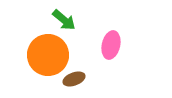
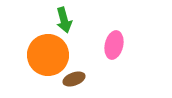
green arrow: rotated 35 degrees clockwise
pink ellipse: moved 3 px right
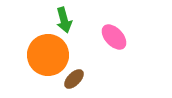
pink ellipse: moved 8 px up; rotated 56 degrees counterclockwise
brown ellipse: rotated 25 degrees counterclockwise
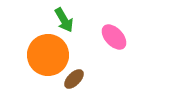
green arrow: rotated 15 degrees counterclockwise
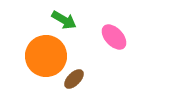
green arrow: rotated 30 degrees counterclockwise
orange circle: moved 2 px left, 1 px down
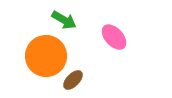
brown ellipse: moved 1 px left, 1 px down
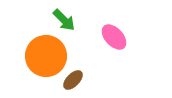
green arrow: rotated 15 degrees clockwise
